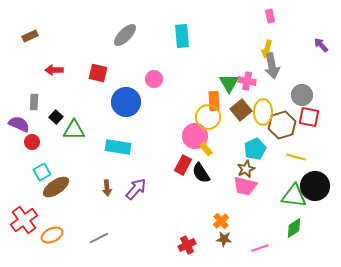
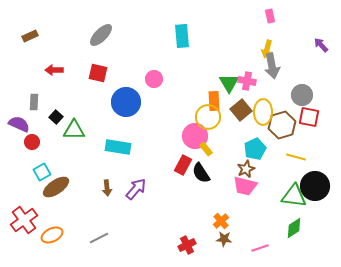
gray ellipse at (125, 35): moved 24 px left
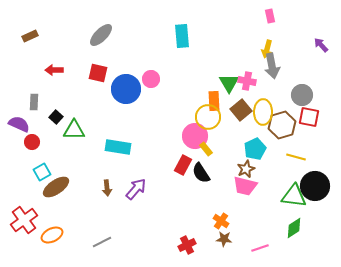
pink circle at (154, 79): moved 3 px left
blue circle at (126, 102): moved 13 px up
orange cross at (221, 221): rotated 14 degrees counterclockwise
gray line at (99, 238): moved 3 px right, 4 px down
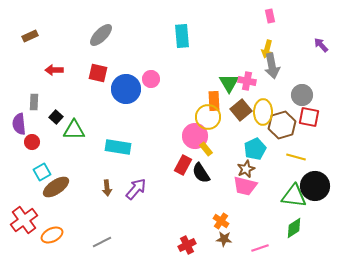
purple semicircle at (19, 124): rotated 120 degrees counterclockwise
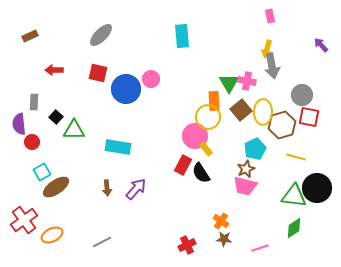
black circle at (315, 186): moved 2 px right, 2 px down
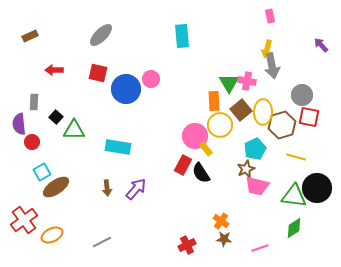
yellow circle at (208, 117): moved 12 px right, 8 px down
pink trapezoid at (245, 186): moved 12 px right
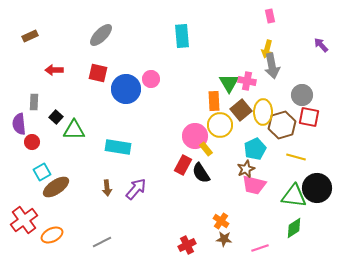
pink trapezoid at (257, 186): moved 3 px left, 1 px up
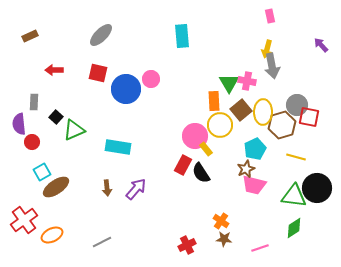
gray circle at (302, 95): moved 5 px left, 10 px down
green triangle at (74, 130): rotated 25 degrees counterclockwise
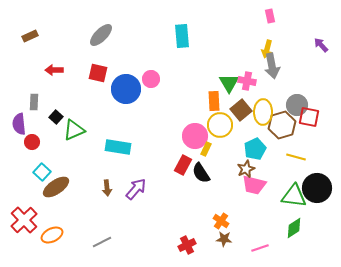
yellow rectangle at (206, 149): rotated 64 degrees clockwise
cyan square at (42, 172): rotated 18 degrees counterclockwise
red cross at (24, 220): rotated 8 degrees counterclockwise
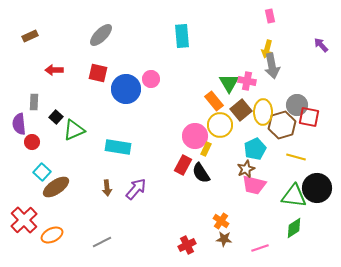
orange rectangle at (214, 101): rotated 36 degrees counterclockwise
